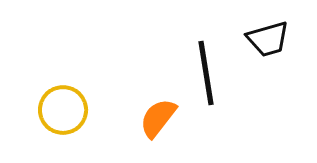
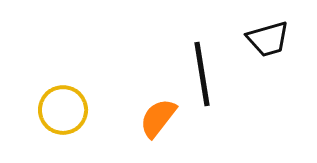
black line: moved 4 px left, 1 px down
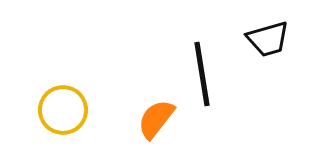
orange semicircle: moved 2 px left, 1 px down
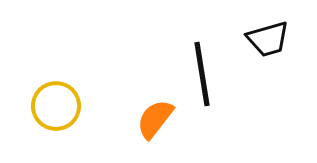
yellow circle: moved 7 px left, 4 px up
orange semicircle: moved 1 px left
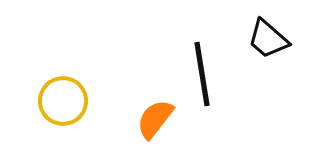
black trapezoid: rotated 57 degrees clockwise
yellow circle: moved 7 px right, 5 px up
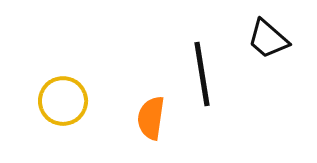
orange semicircle: moved 4 px left, 1 px up; rotated 30 degrees counterclockwise
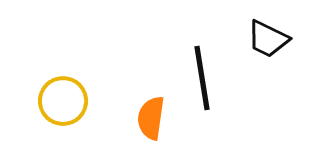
black trapezoid: rotated 15 degrees counterclockwise
black line: moved 4 px down
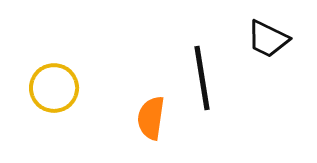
yellow circle: moved 9 px left, 13 px up
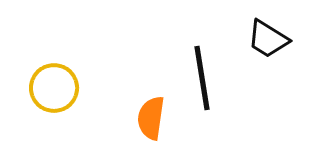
black trapezoid: rotated 6 degrees clockwise
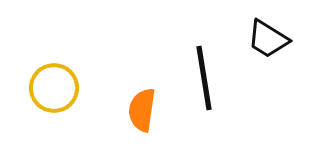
black line: moved 2 px right
orange semicircle: moved 9 px left, 8 px up
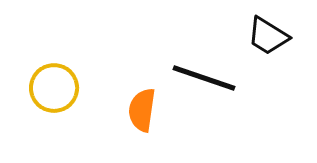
black trapezoid: moved 3 px up
black line: rotated 62 degrees counterclockwise
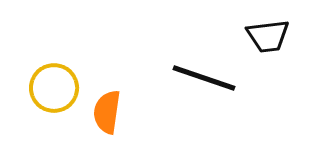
black trapezoid: rotated 39 degrees counterclockwise
orange semicircle: moved 35 px left, 2 px down
